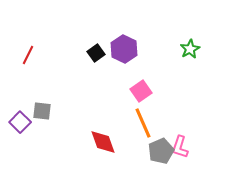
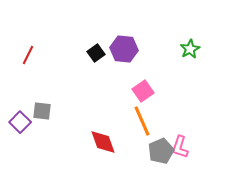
purple hexagon: rotated 20 degrees counterclockwise
pink square: moved 2 px right
orange line: moved 1 px left, 2 px up
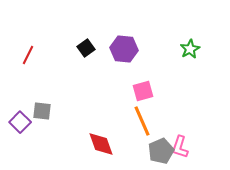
black square: moved 10 px left, 5 px up
pink square: rotated 20 degrees clockwise
red diamond: moved 2 px left, 2 px down
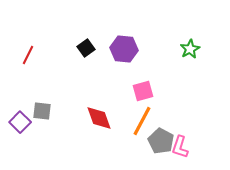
orange line: rotated 52 degrees clockwise
red diamond: moved 2 px left, 26 px up
gray pentagon: moved 10 px up; rotated 20 degrees counterclockwise
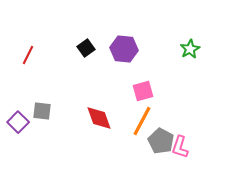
purple square: moved 2 px left
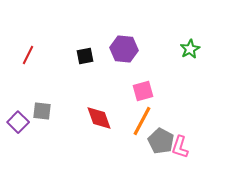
black square: moved 1 px left, 8 px down; rotated 24 degrees clockwise
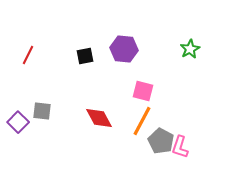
pink square: rotated 30 degrees clockwise
red diamond: rotated 8 degrees counterclockwise
